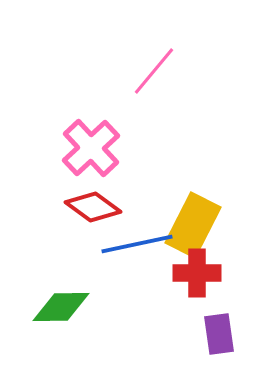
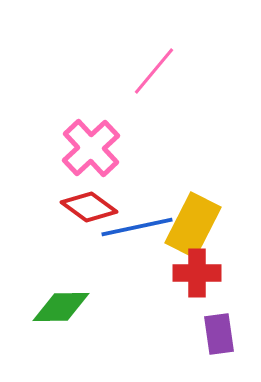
red diamond: moved 4 px left
blue line: moved 17 px up
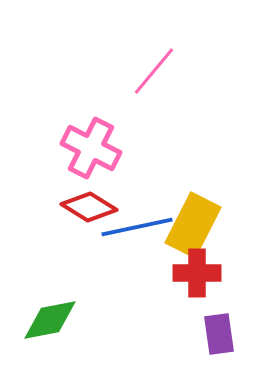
pink cross: rotated 20 degrees counterclockwise
red diamond: rotated 4 degrees counterclockwise
green diamond: moved 11 px left, 13 px down; rotated 10 degrees counterclockwise
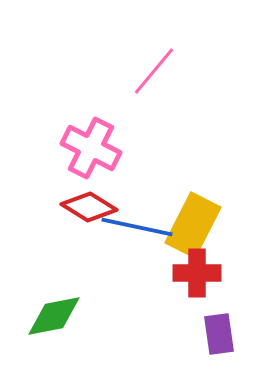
blue line: rotated 24 degrees clockwise
green diamond: moved 4 px right, 4 px up
